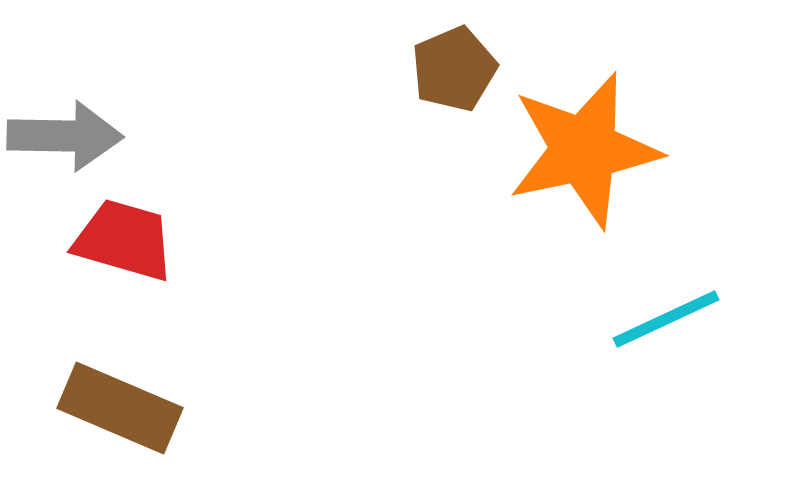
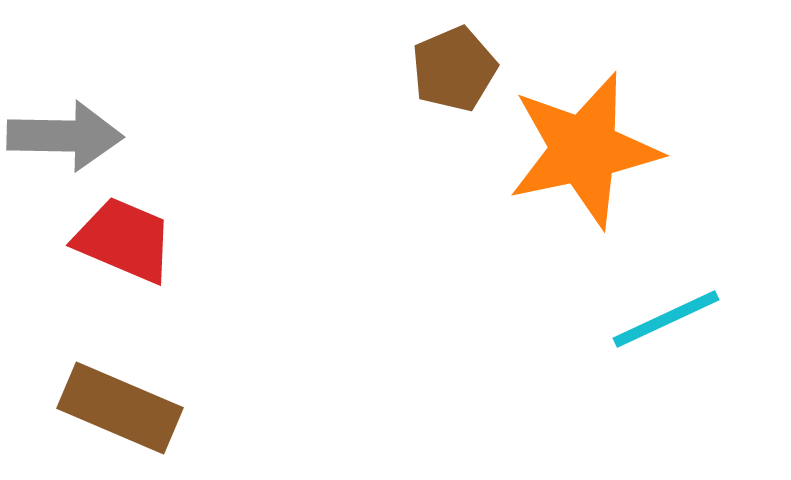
red trapezoid: rotated 7 degrees clockwise
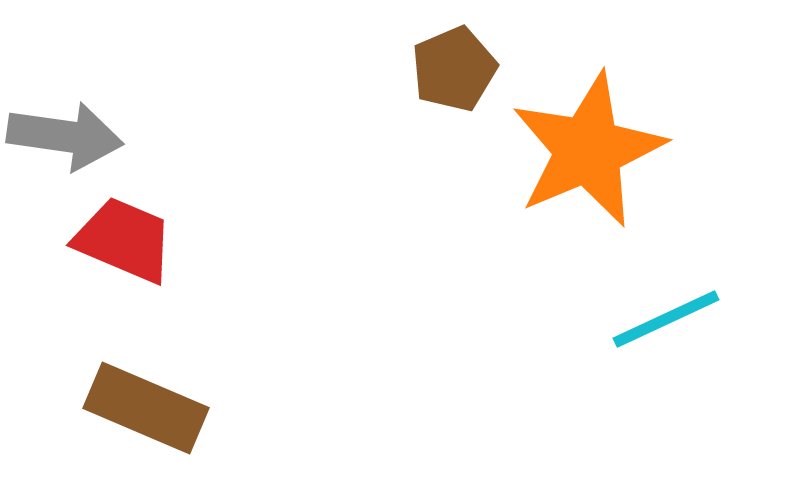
gray arrow: rotated 7 degrees clockwise
orange star: moved 4 px right; rotated 11 degrees counterclockwise
brown rectangle: moved 26 px right
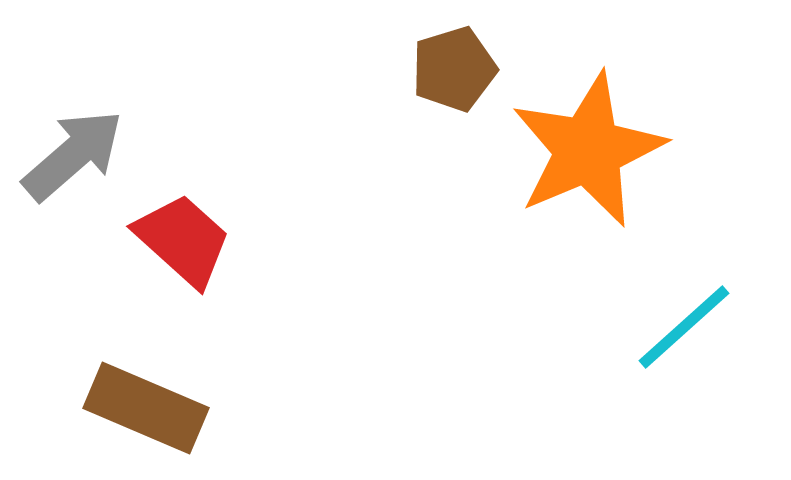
brown pentagon: rotated 6 degrees clockwise
gray arrow: moved 8 px right, 19 px down; rotated 49 degrees counterclockwise
red trapezoid: moved 59 px right; rotated 19 degrees clockwise
cyan line: moved 18 px right, 8 px down; rotated 17 degrees counterclockwise
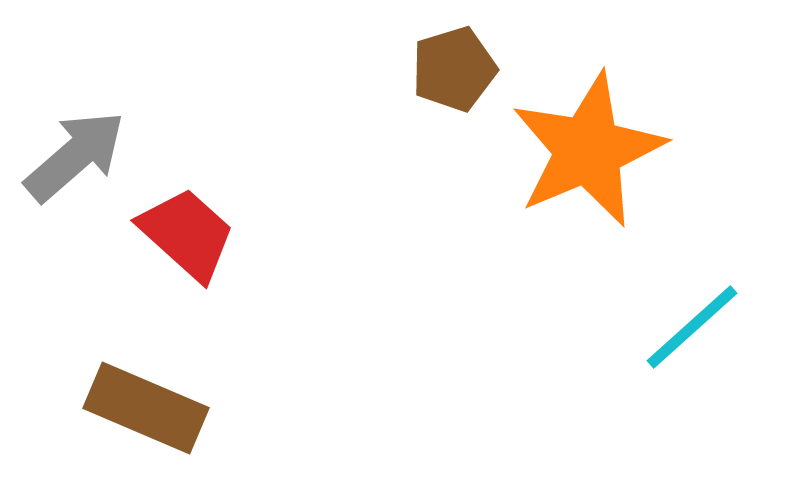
gray arrow: moved 2 px right, 1 px down
red trapezoid: moved 4 px right, 6 px up
cyan line: moved 8 px right
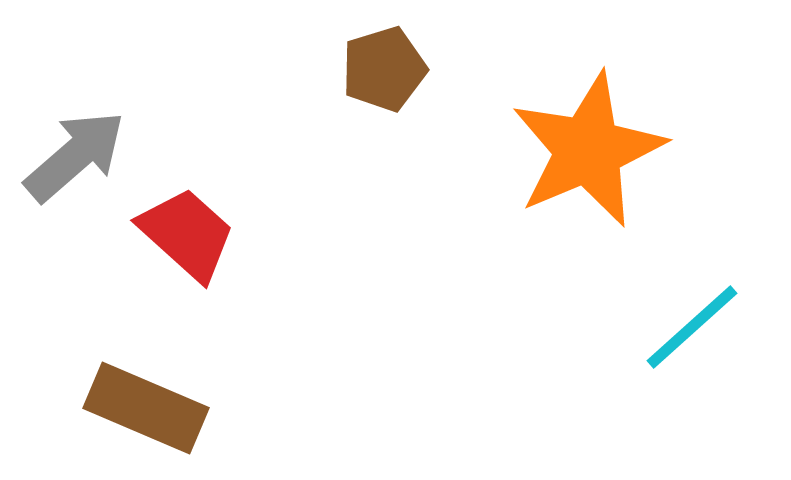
brown pentagon: moved 70 px left
